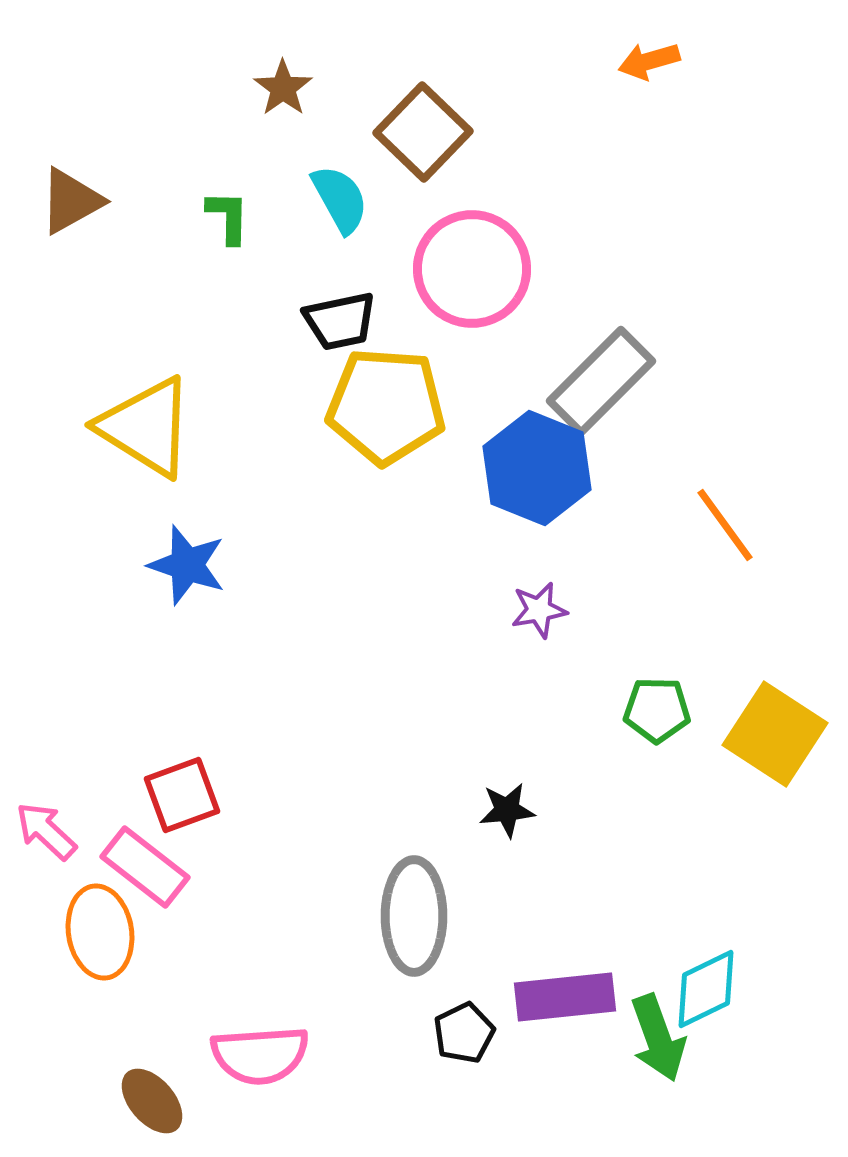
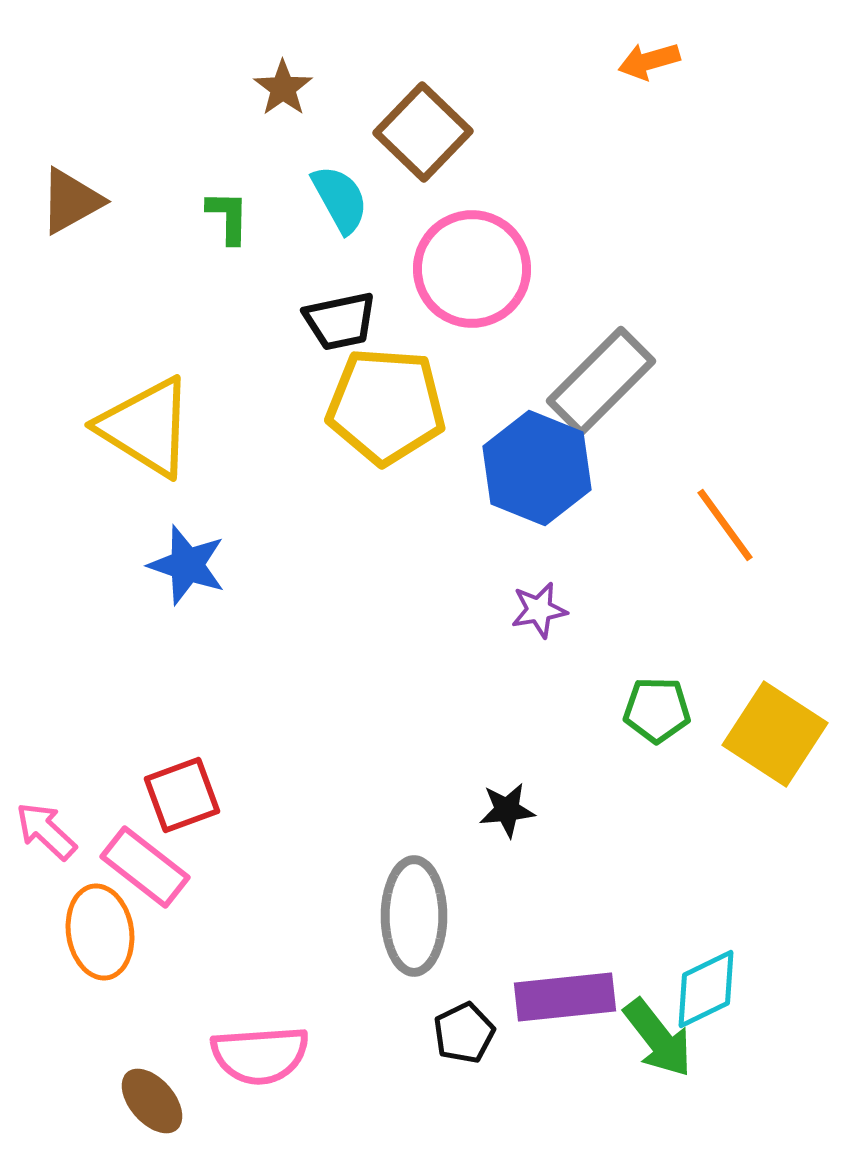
green arrow: rotated 18 degrees counterclockwise
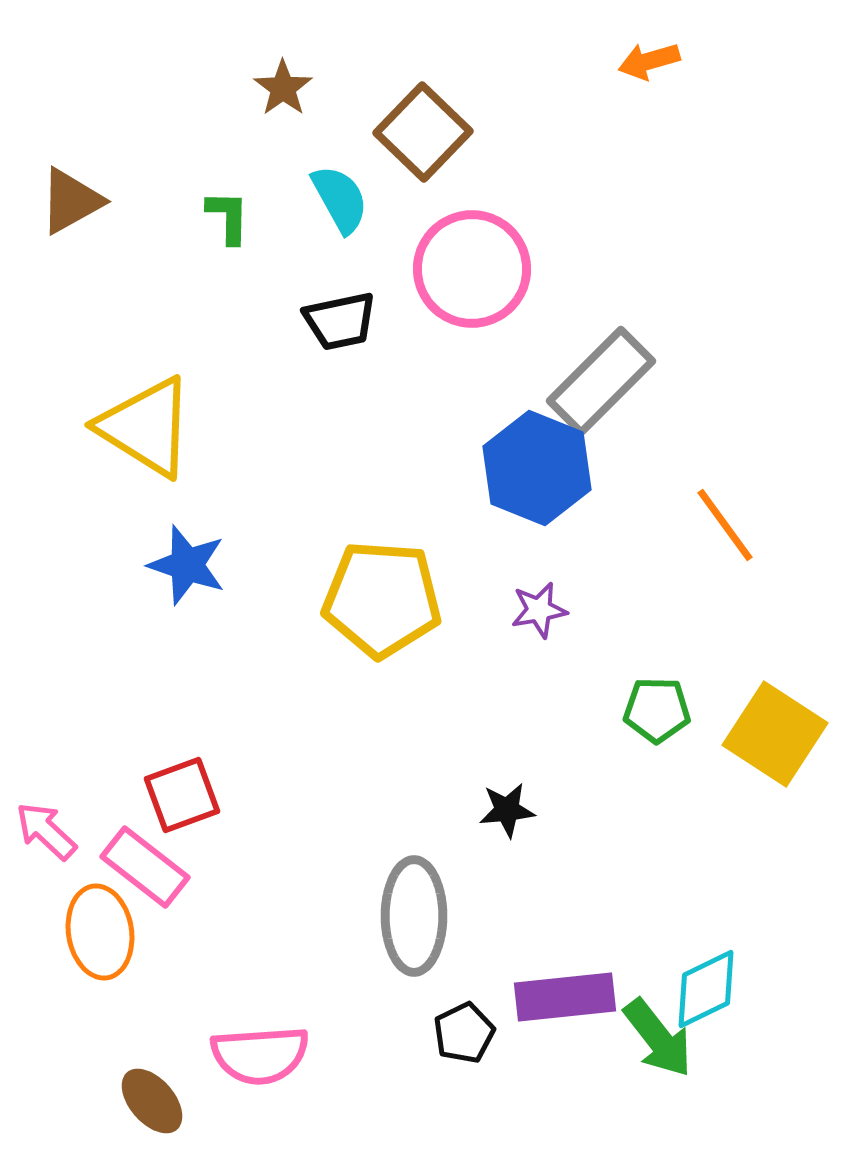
yellow pentagon: moved 4 px left, 193 px down
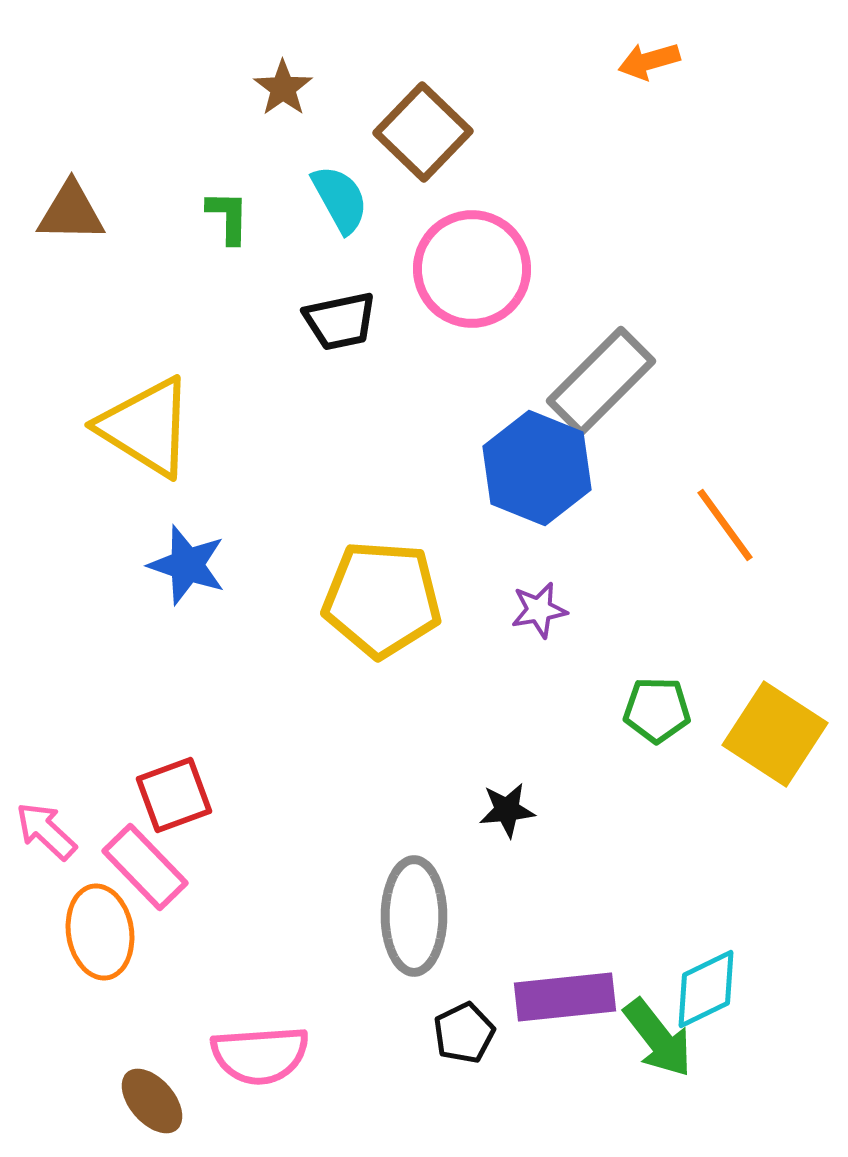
brown triangle: moved 11 px down; rotated 30 degrees clockwise
red square: moved 8 px left
pink rectangle: rotated 8 degrees clockwise
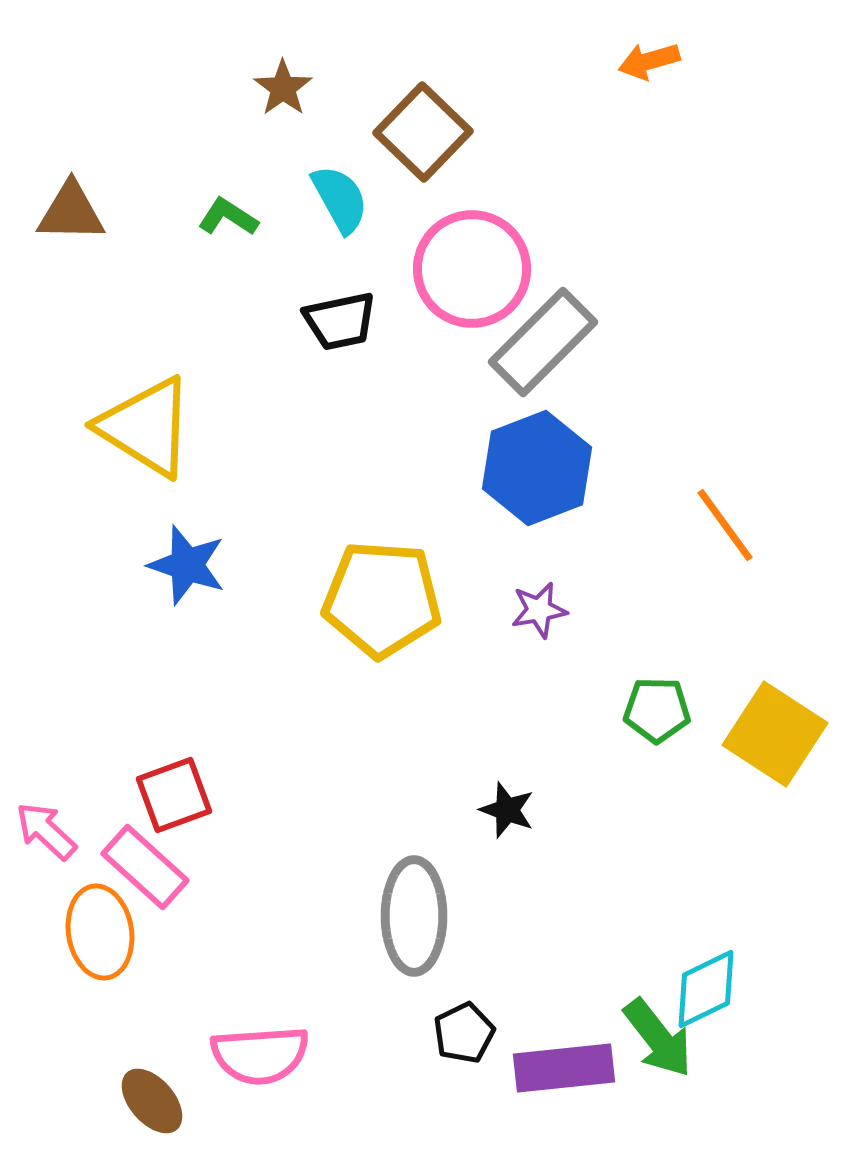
green L-shape: rotated 58 degrees counterclockwise
gray rectangle: moved 58 px left, 39 px up
blue hexagon: rotated 17 degrees clockwise
black star: rotated 26 degrees clockwise
pink rectangle: rotated 4 degrees counterclockwise
purple rectangle: moved 1 px left, 71 px down
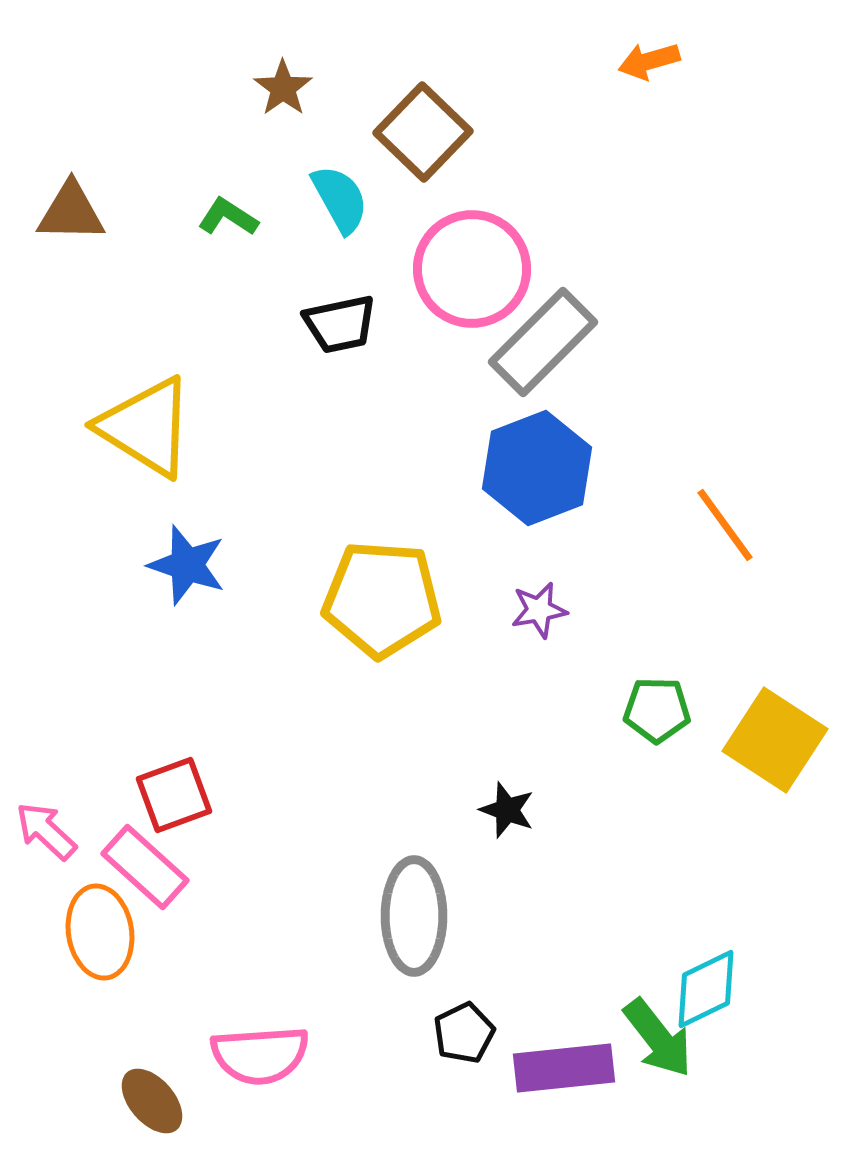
black trapezoid: moved 3 px down
yellow square: moved 6 px down
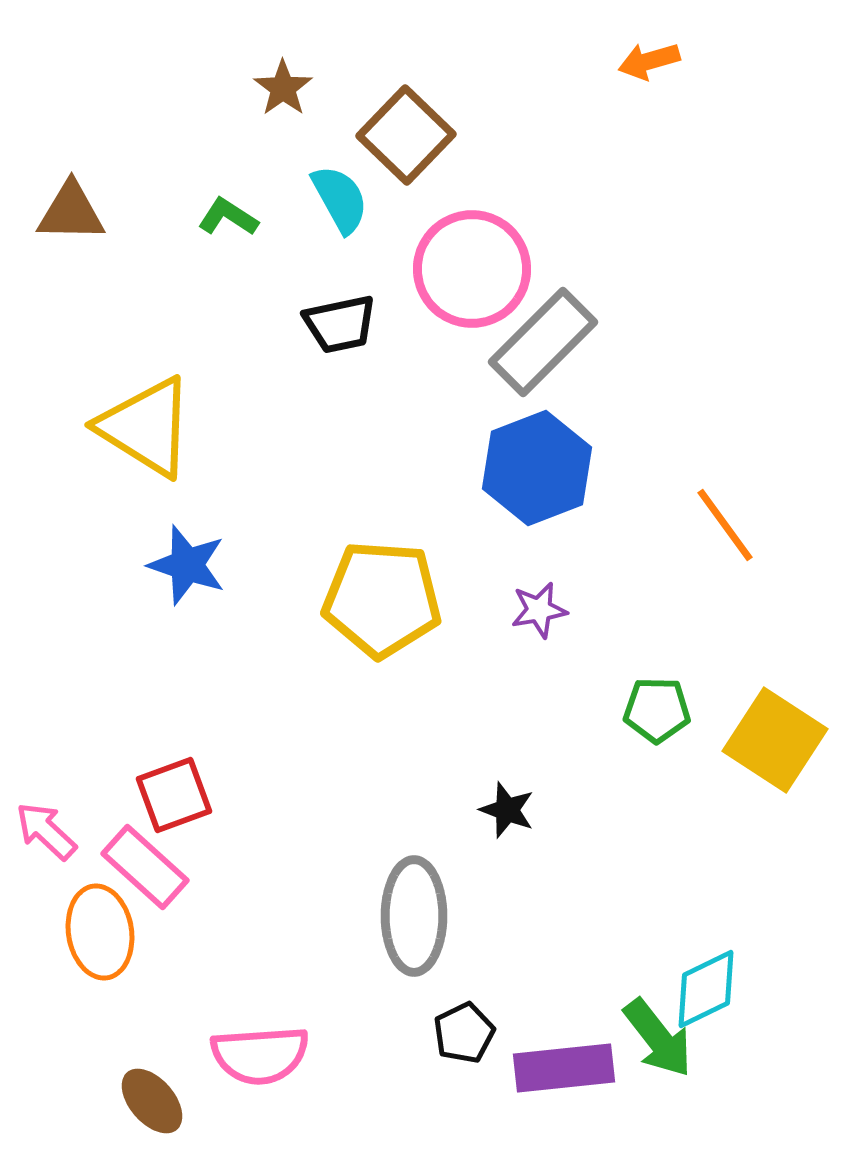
brown square: moved 17 px left, 3 px down
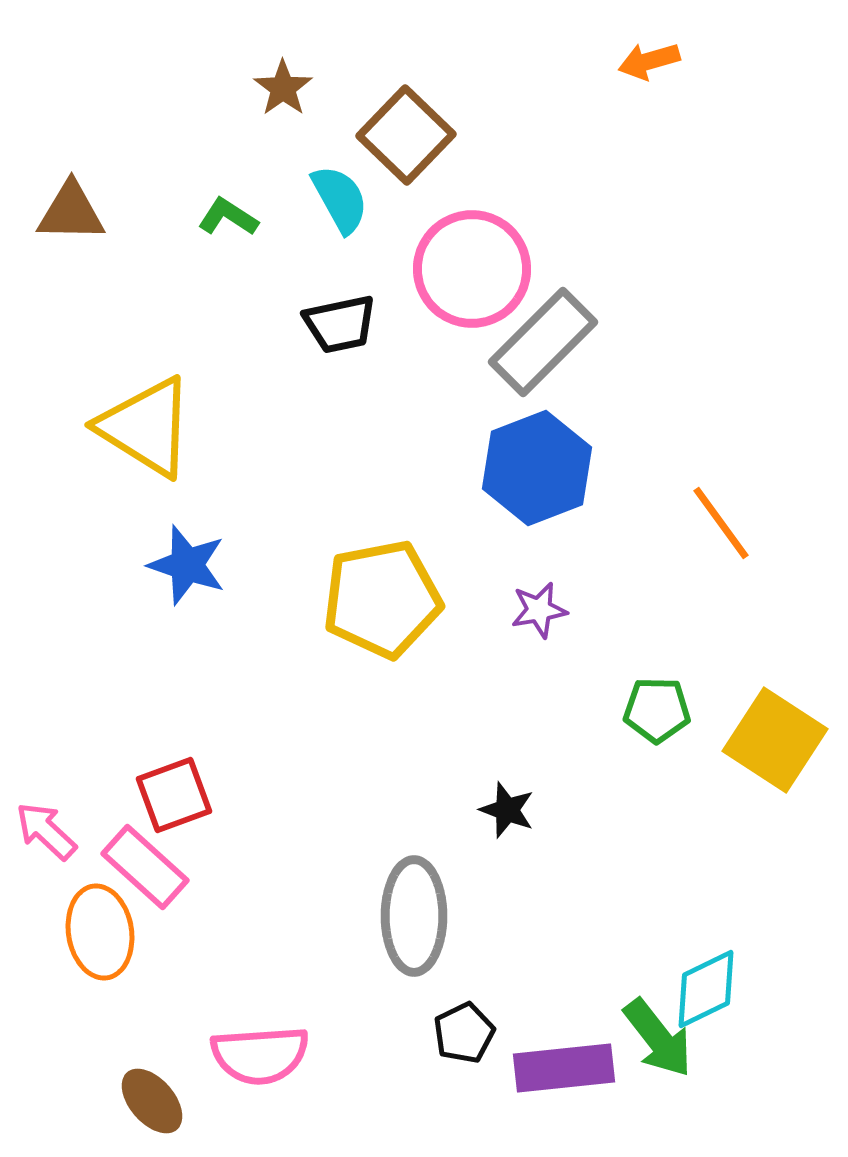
orange line: moved 4 px left, 2 px up
yellow pentagon: rotated 15 degrees counterclockwise
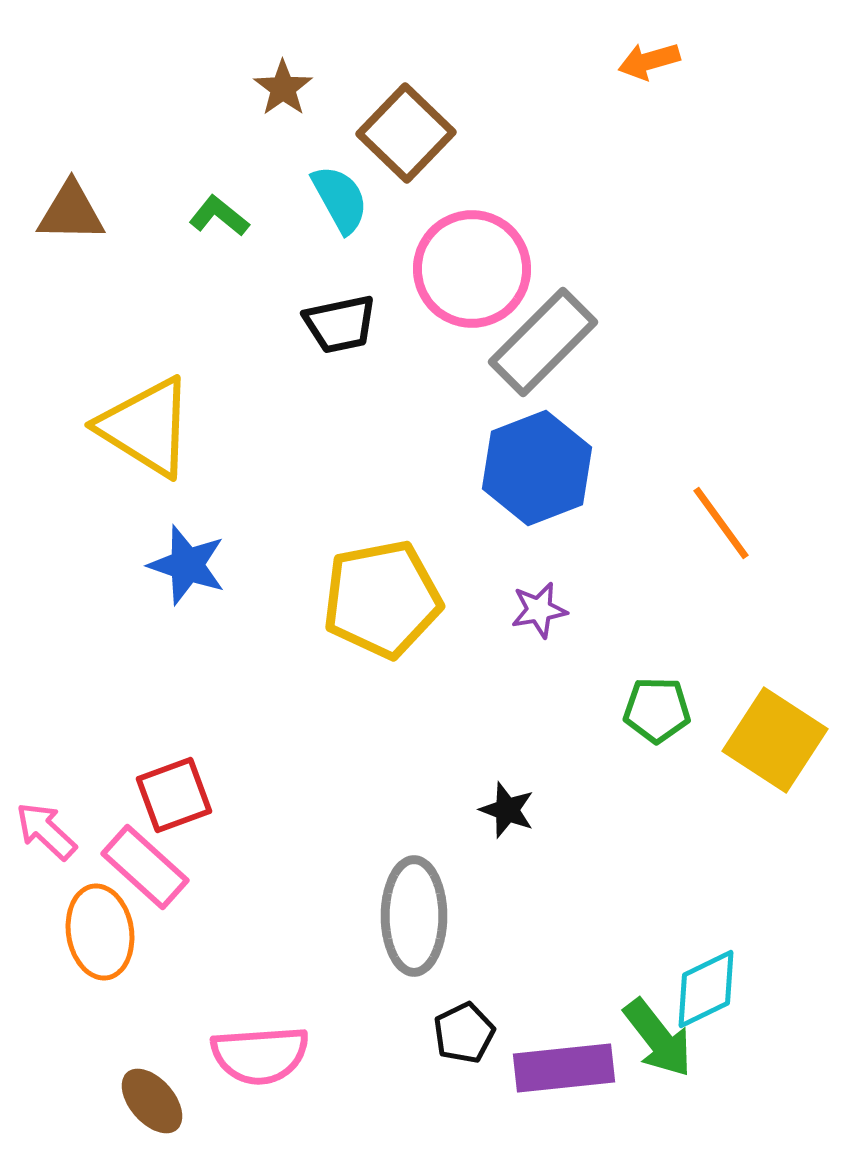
brown square: moved 2 px up
green L-shape: moved 9 px left, 1 px up; rotated 6 degrees clockwise
